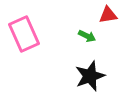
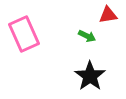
black star: rotated 16 degrees counterclockwise
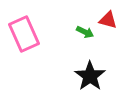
red triangle: moved 5 px down; rotated 24 degrees clockwise
green arrow: moved 2 px left, 4 px up
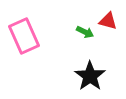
red triangle: moved 1 px down
pink rectangle: moved 2 px down
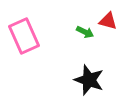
black star: moved 1 px left, 4 px down; rotated 16 degrees counterclockwise
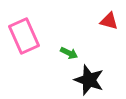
red triangle: moved 1 px right
green arrow: moved 16 px left, 21 px down
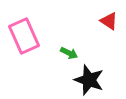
red triangle: rotated 18 degrees clockwise
